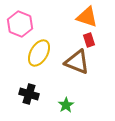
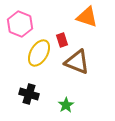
red rectangle: moved 27 px left
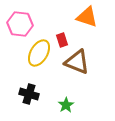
pink hexagon: rotated 15 degrees counterclockwise
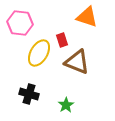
pink hexagon: moved 1 px up
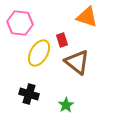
brown triangle: rotated 16 degrees clockwise
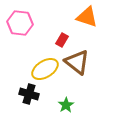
red rectangle: rotated 48 degrees clockwise
yellow ellipse: moved 6 px right, 16 px down; rotated 28 degrees clockwise
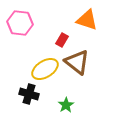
orange triangle: moved 3 px down
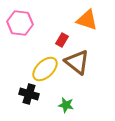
yellow ellipse: rotated 12 degrees counterclockwise
green star: rotated 28 degrees counterclockwise
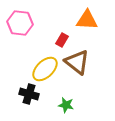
orange triangle: rotated 15 degrees counterclockwise
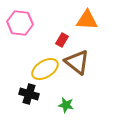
yellow ellipse: rotated 12 degrees clockwise
